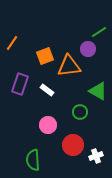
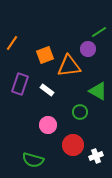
orange square: moved 1 px up
green semicircle: rotated 70 degrees counterclockwise
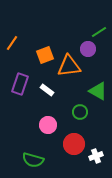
red circle: moved 1 px right, 1 px up
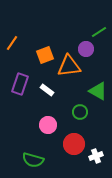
purple circle: moved 2 px left
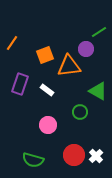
red circle: moved 11 px down
white cross: rotated 24 degrees counterclockwise
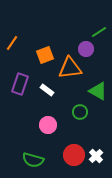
orange triangle: moved 1 px right, 2 px down
